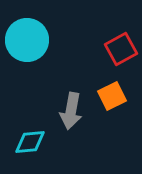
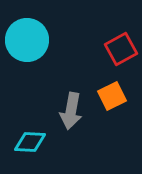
cyan diamond: rotated 8 degrees clockwise
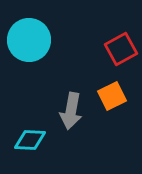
cyan circle: moved 2 px right
cyan diamond: moved 2 px up
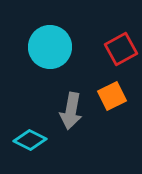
cyan circle: moved 21 px right, 7 px down
cyan diamond: rotated 24 degrees clockwise
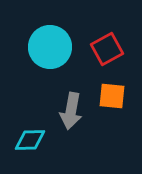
red square: moved 14 px left
orange square: rotated 32 degrees clockwise
cyan diamond: rotated 28 degrees counterclockwise
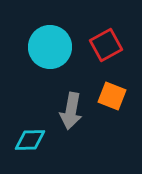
red square: moved 1 px left, 4 px up
orange square: rotated 16 degrees clockwise
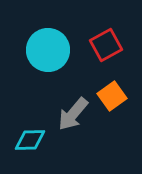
cyan circle: moved 2 px left, 3 px down
orange square: rotated 32 degrees clockwise
gray arrow: moved 2 px right, 3 px down; rotated 30 degrees clockwise
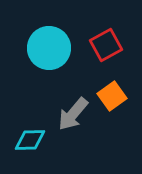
cyan circle: moved 1 px right, 2 px up
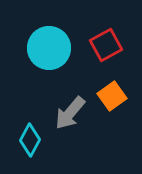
gray arrow: moved 3 px left, 1 px up
cyan diamond: rotated 60 degrees counterclockwise
